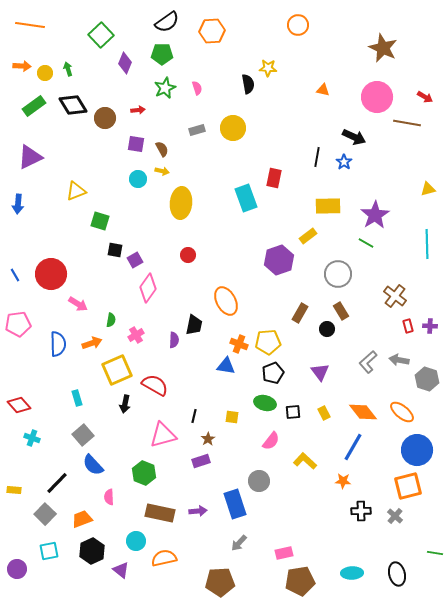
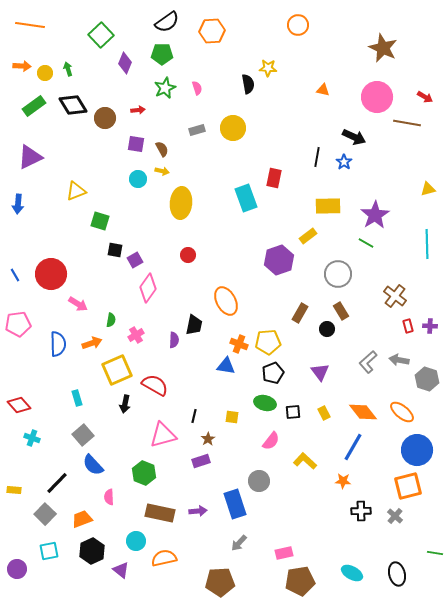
cyan ellipse at (352, 573): rotated 30 degrees clockwise
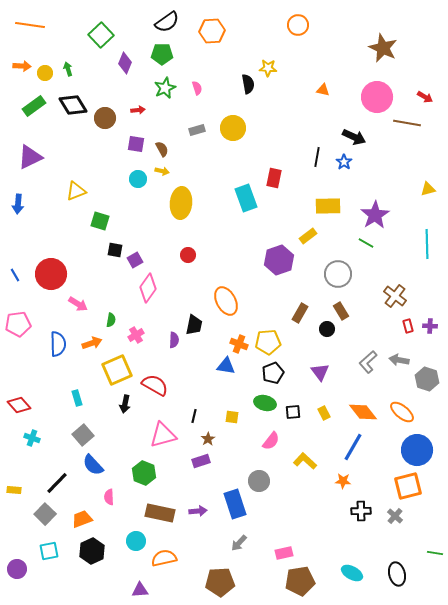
purple triangle at (121, 570): moved 19 px right, 20 px down; rotated 42 degrees counterclockwise
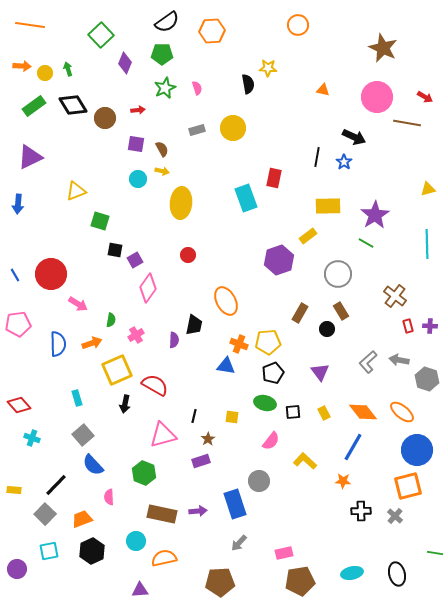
black line at (57, 483): moved 1 px left, 2 px down
brown rectangle at (160, 513): moved 2 px right, 1 px down
cyan ellipse at (352, 573): rotated 40 degrees counterclockwise
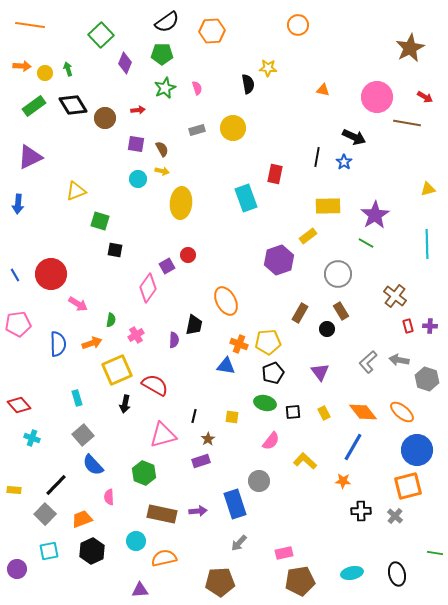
brown star at (383, 48): moved 27 px right; rotated 20 degrees clockwise
red rectangle at (274, 178): moved 1 px right, 4 px up
purple square at (135, 260): moved 32 px right, 6 px down
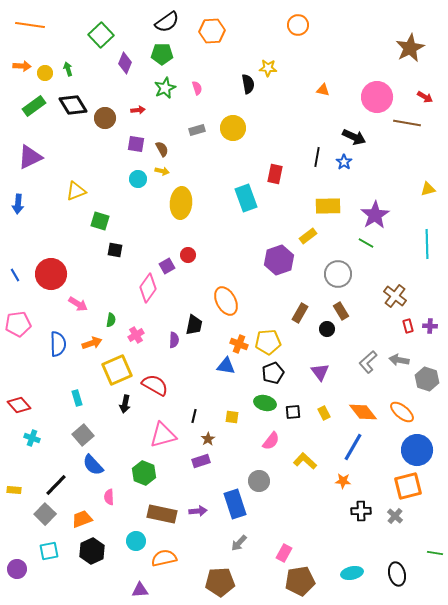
pink rectangle at (284, 553): rotated 48 degrees counterclockwise
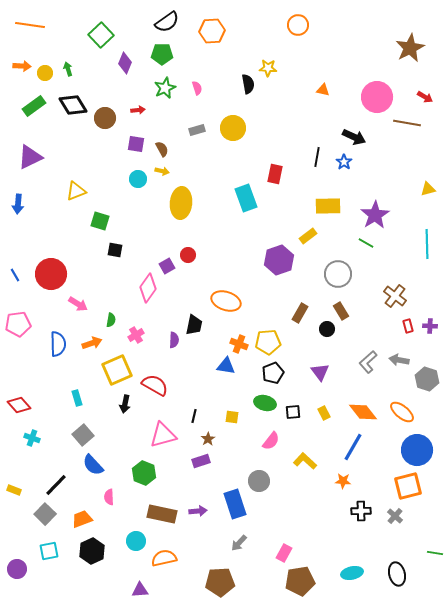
orange ellipse at (226, 301): rotated 44 degrees counterclockwise
yellow rectangle at (14, 490): rotated 16 degrees clockwise
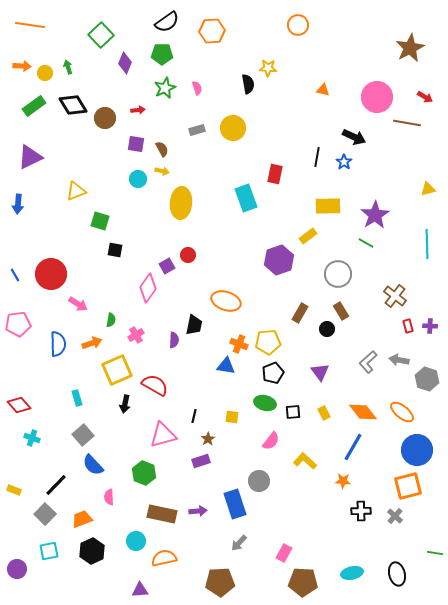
green arrow at (68, 69): moved 2 px up
brown pentagon at (300, 581): moved 3 px right, 1 px down; rotated 12 degrees clockwise
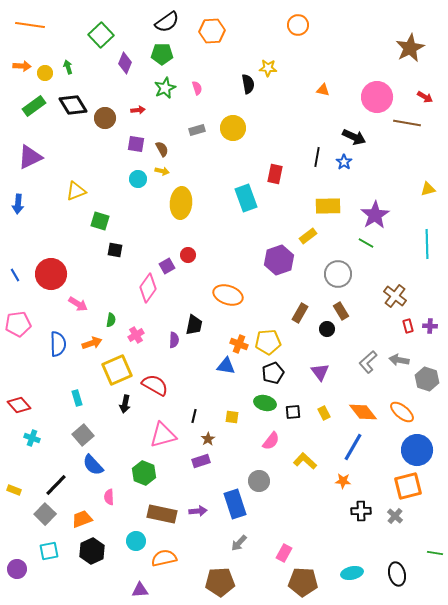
orange ellipse at (226, 301): moved 2 px right, 6 px up
